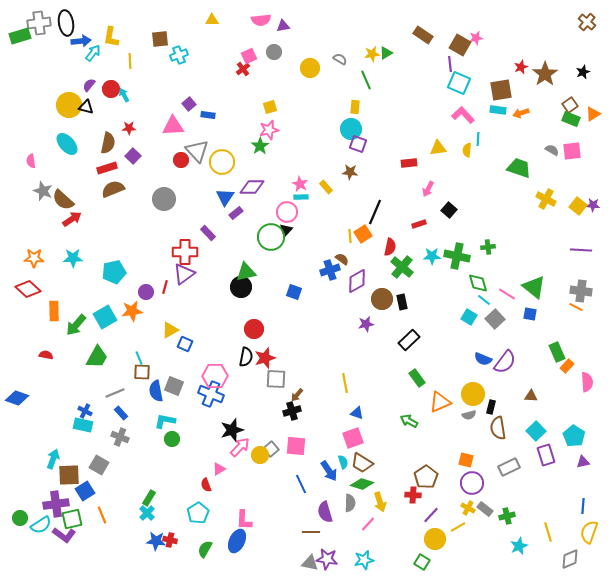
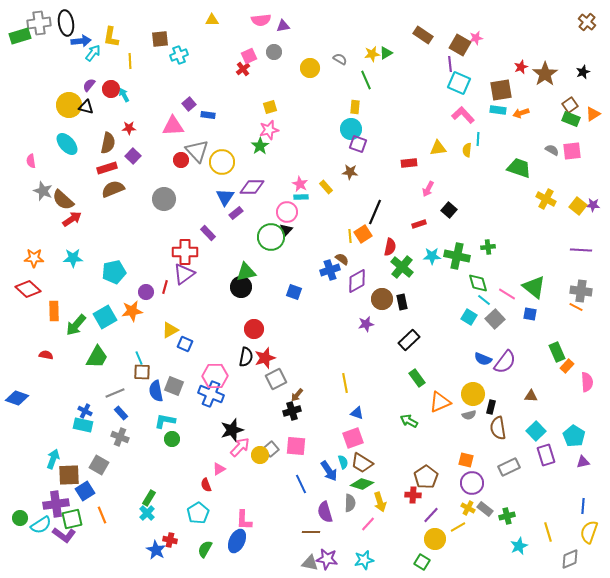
gray square at (276, 379): rotated 30 degrees counterclockwise
blue star at (156, 541): moved 9 px down; rotated 24 degrees clockwise
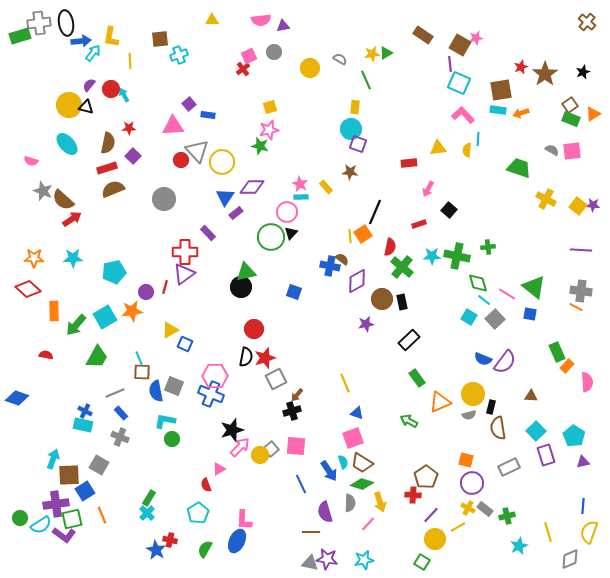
green star at (260, 146): rotated 24 degrees counterclockwise
pink semicircle at (31, 161): rotated 64 degrees counterclockwise
black triangle at (286, 230): moved 5 px right, 3 px down
blue cross at (330, 270): moved 4 px up; rotated 30 degrees clockwise
yellow line at (345, 383): rotated 12 degrees counterclockwise
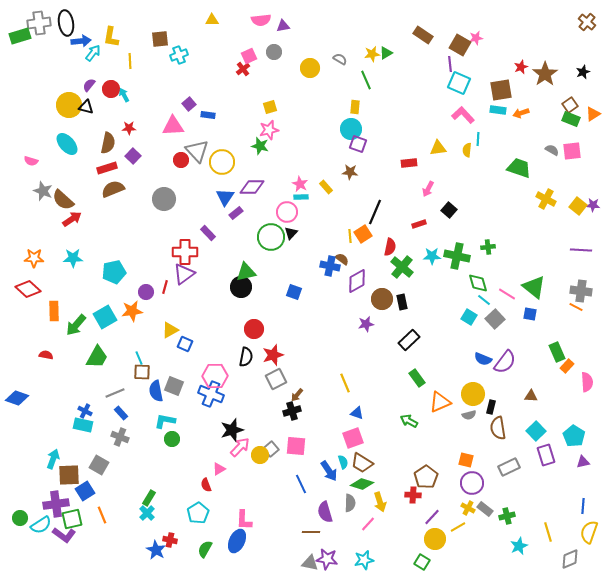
red star at (265, 358): moved 8 px right, 3 px up
purple line at (431, 515): moved 1 px right, 2 px down
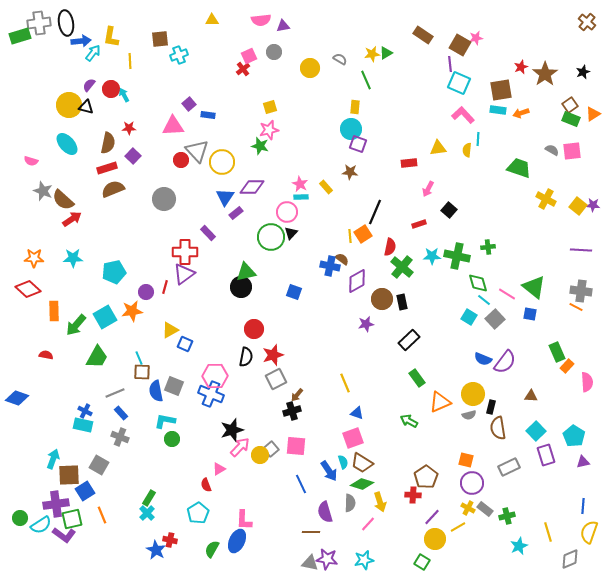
green semicircle at (205, 549): moved 7 px right
